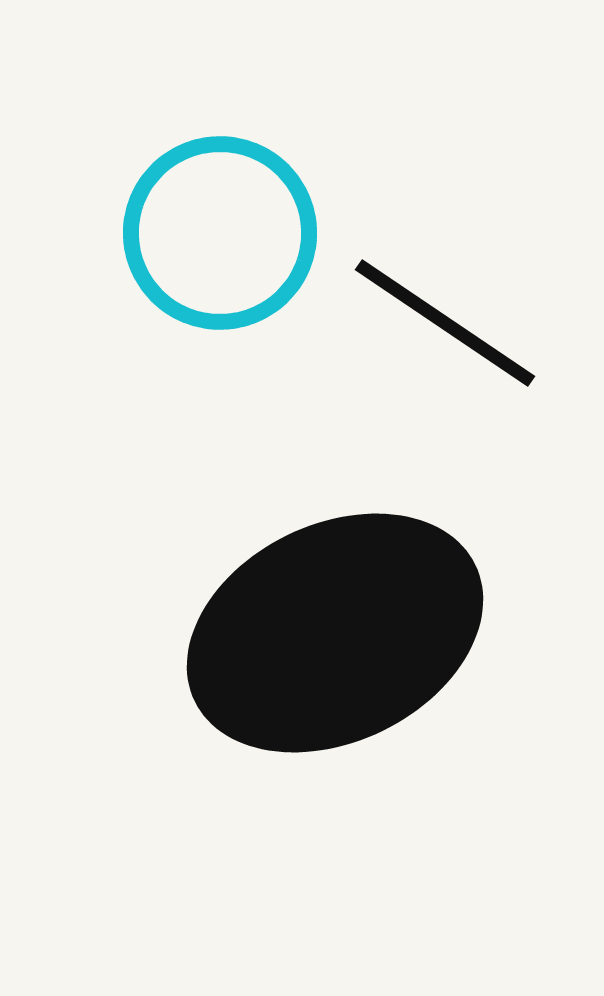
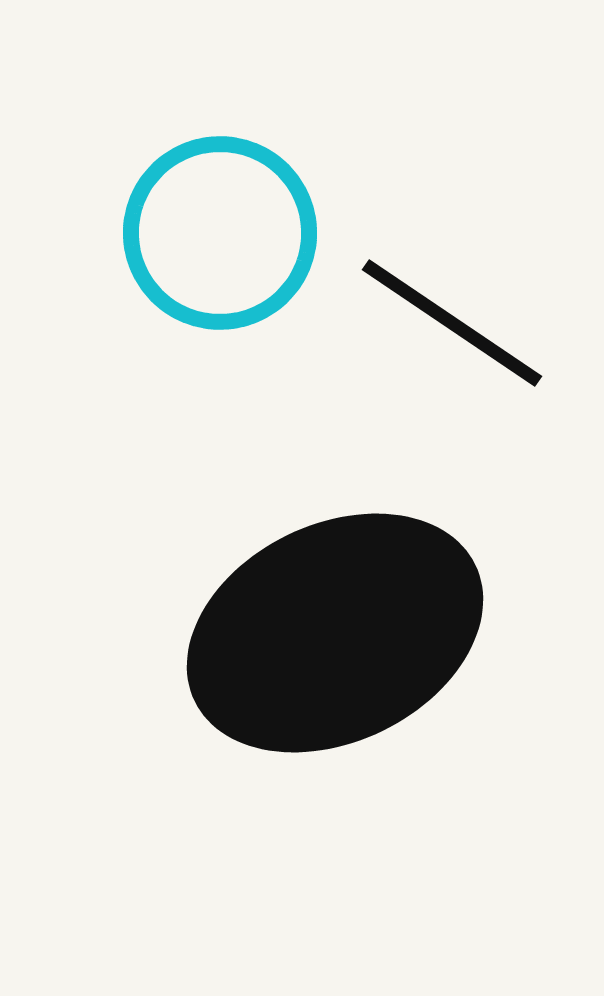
black line: moved 7 px right
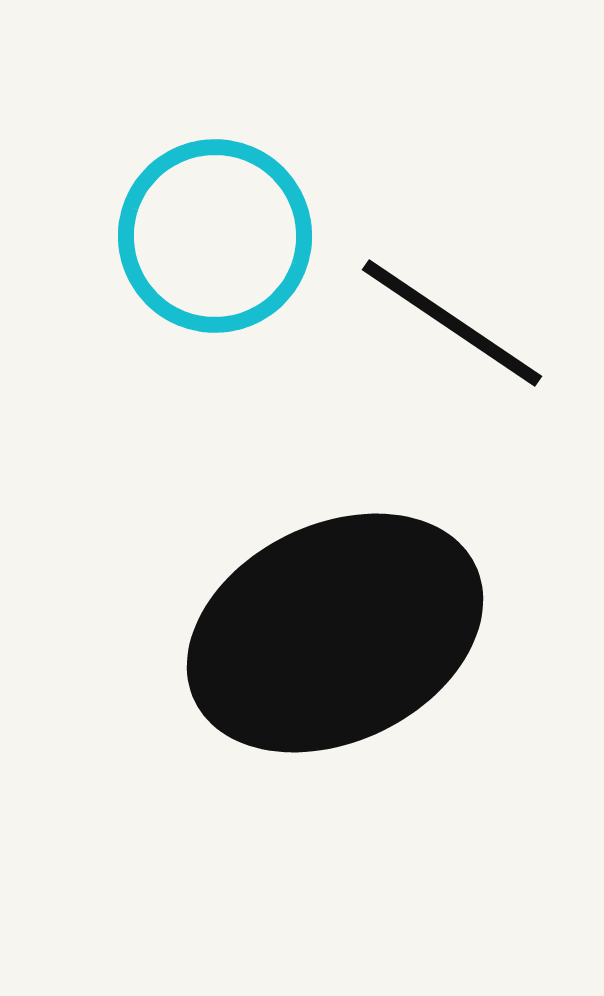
cyan circle: moved 5 px left, 3 px down
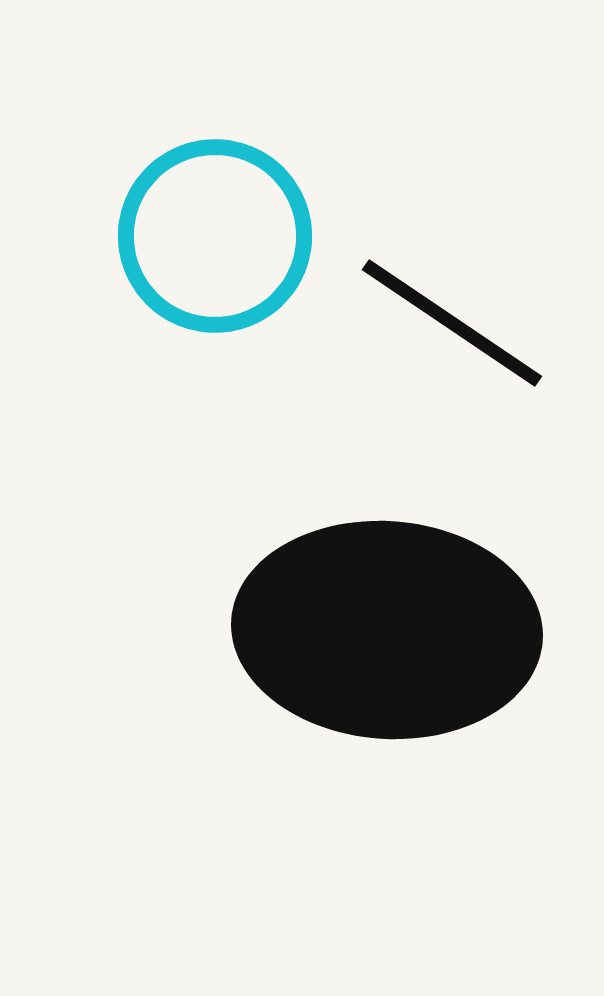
black ellipse: moved 52 px right, 3 px up; rotated 30 degrees clockwise
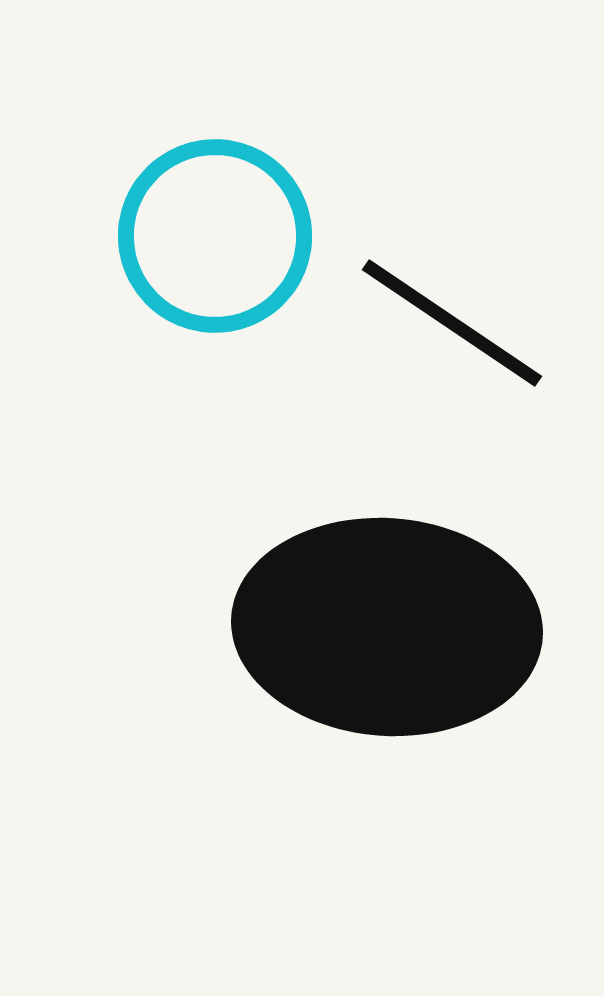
black ellipse: moved 3 px up
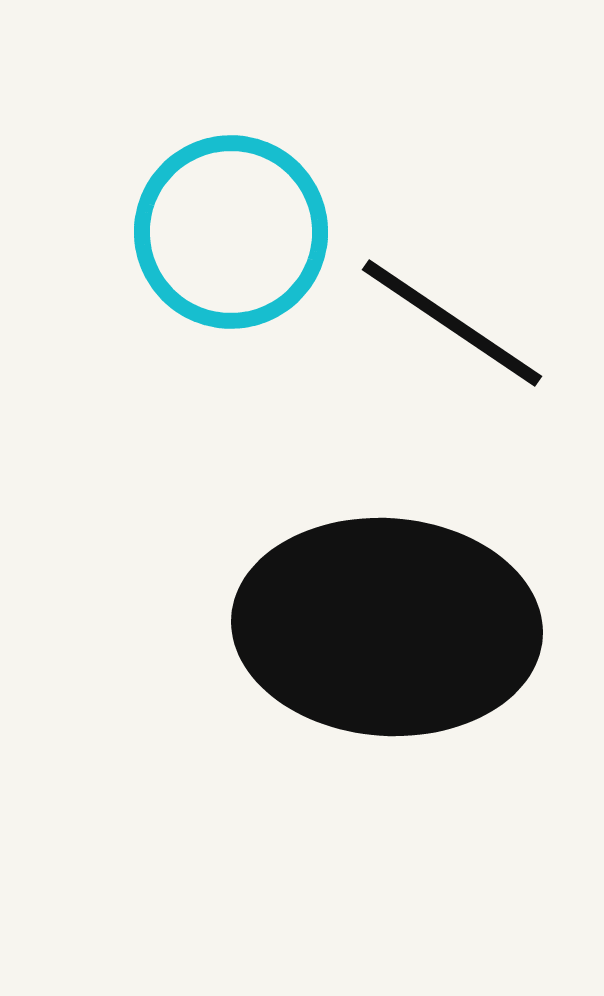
cyan circle: moved 16 px right, 4 px up
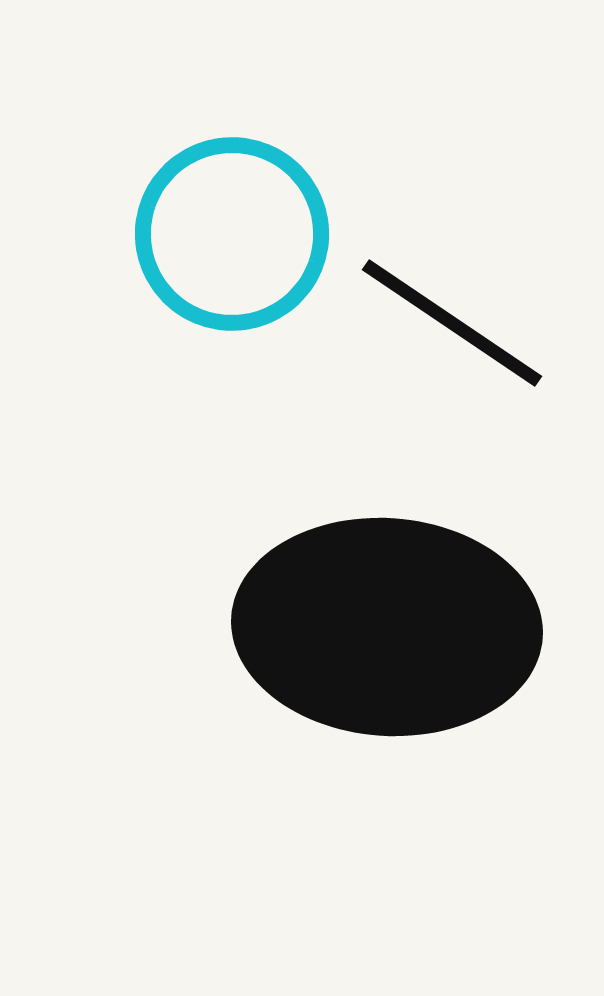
cyan circle: moved 1 px right, 2 px down
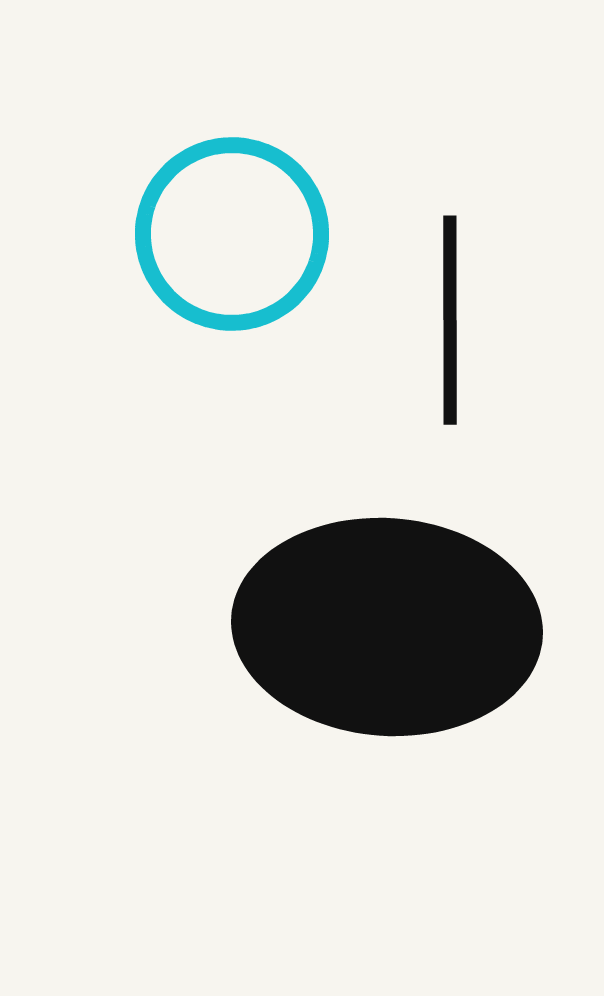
black line: moved 2 px left, 3 px up; rotated 56 degrees clockwise
